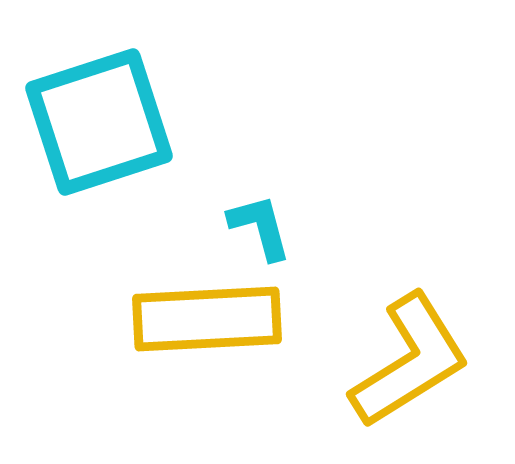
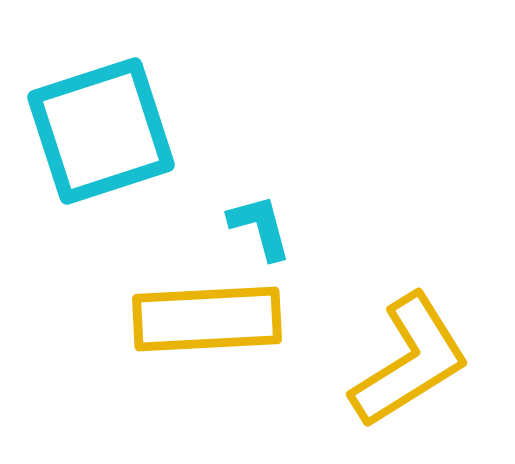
cyan square: moved 2 px right, 9 px down
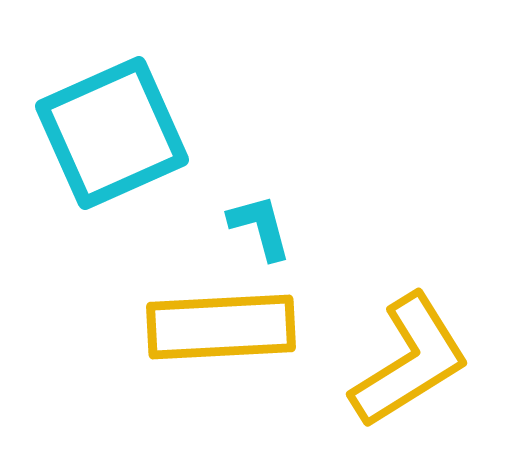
cyan square: moved 11 px right, 2 px down; rotated 6 degrees counterclockwise
yellow rectangle: moved 14 px right, 8 px down
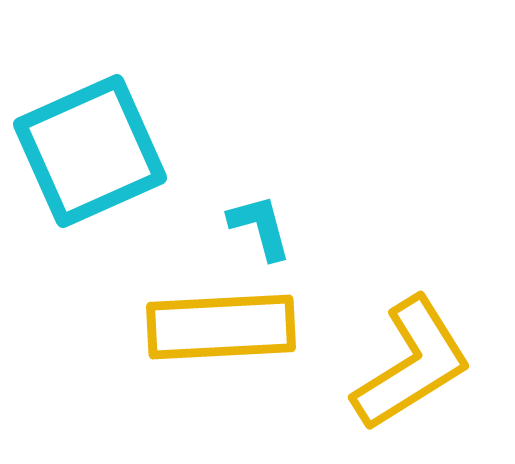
cyan square: moved 22 px left, 18 px down
yellow L-shape: moved 2 px right, 3 px down
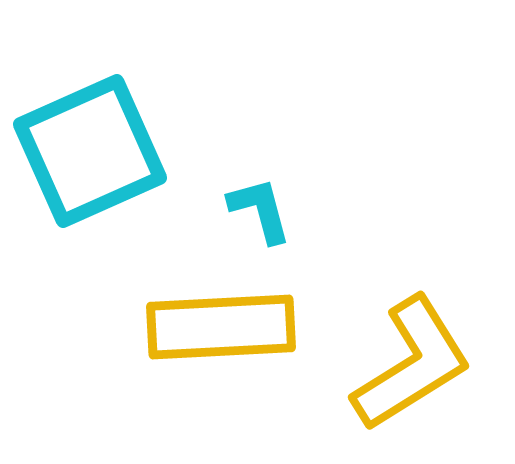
cyan L-shape: moved 17 px up
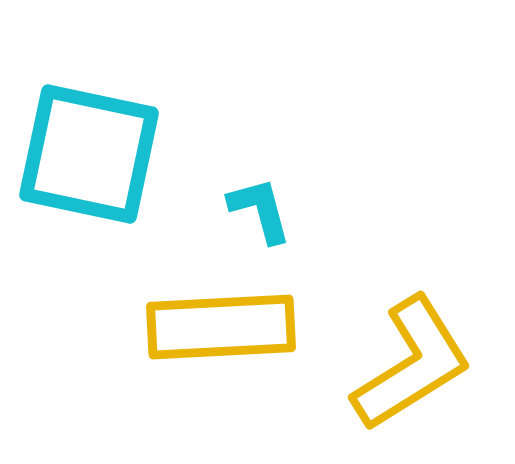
cyan square: moved 1 px left, 3 px down; rotated 36 degrees clockwise
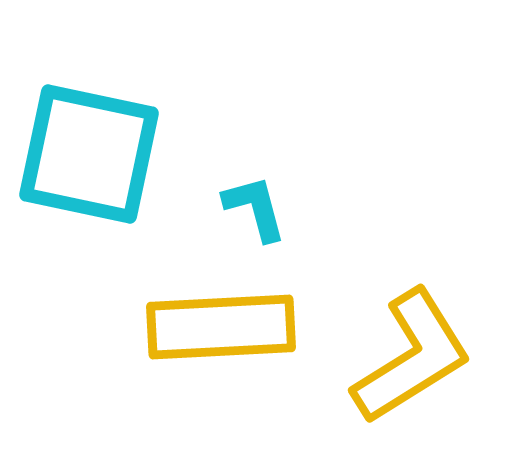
cyan L-shape: moved 5 px left, 2 px up
yellow L-shape: moved 7 px up
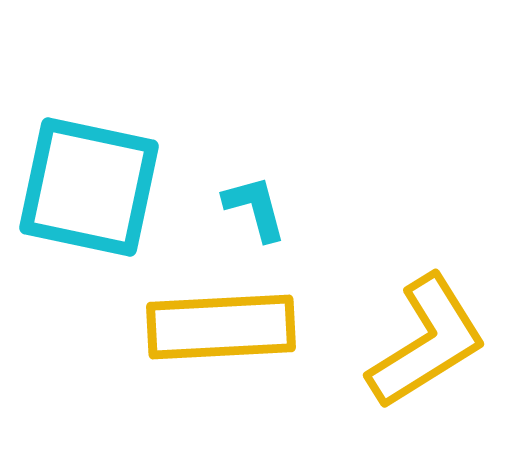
cyan square: moved 33 px down
yellow L-shape: moved 15 px right, 15 px up
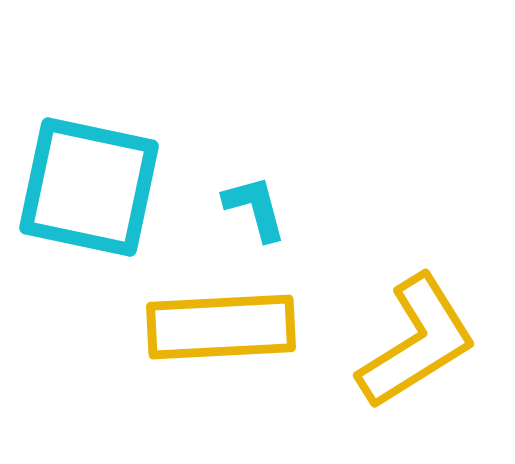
yellow L-shape: moved 10 px left
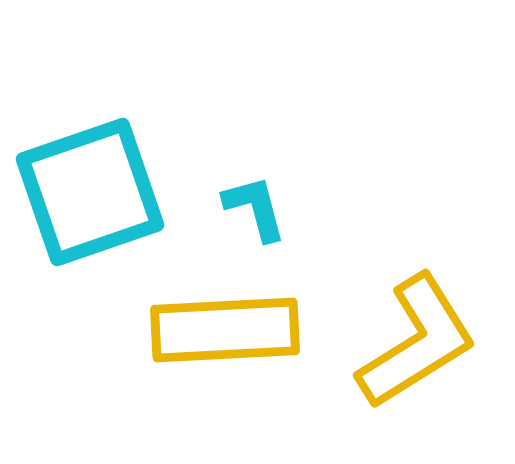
cyan square: moved 1 px right, 5 px down; rotated 31 degrees counterclockwise
yellow rectangle: moved 4 px right, 3 px down
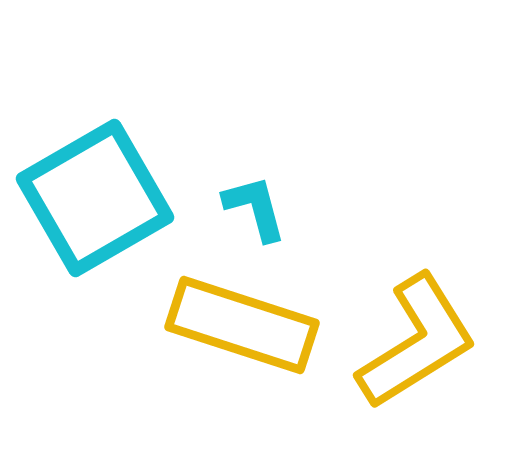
cyan square: moved 5 px right, 6 px down; rotated 11 degrees counterclockwise
yellow rectangle: moved 17 px right, 5 px up; rotated 21 degrees clockwise
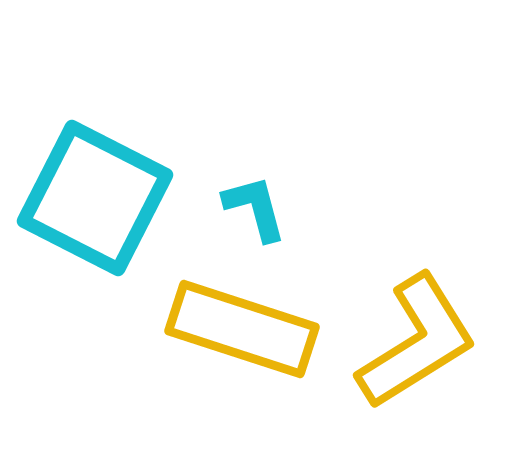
cyan square: rotated 33 degrees counterclockwise
yellow rectangle: moved 4 px down
